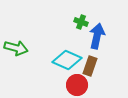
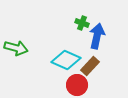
green cross: moved 1 px right, 1 px down
cyan diamond: moved 1 px left
brown rectangle: rotated 24 degrees clockwise
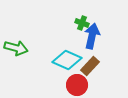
blue arrow: moved 5 px left
cyan diamond: moved 1 px right
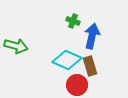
green cross: moved 9 px left, 2 px up
green arrow: moved 2 px up
brown rectangle: rotated 60 degrees counterclockwise
